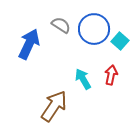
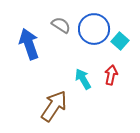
blue arrow: rotated 44 degrees counterclockwise
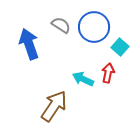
blue circle: moved 2 px up
cyan square: moved 6 px down
red arrow: moved 3 px left, 2 px up
cyan arrow: rotated 35 degrees counterclockwise
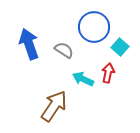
gray semicircle: moved 3 px right, 25 px down
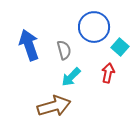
blue arrow: moved 1 px down
gray semicircle: rotated 42 degrees clockwise
cyan arrow: moved 12 px left, 2 px up; rotated 70 degrees counterclockwise
brown arrow: rotated 40 degrees clockwise
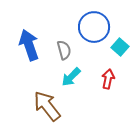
red arrow: moved 6 px down
brown arrow: moved 7 px left; rotated 112 degrees counterclockwise
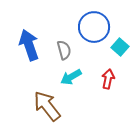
cyan arrow: rotated 15 degrees clockwise
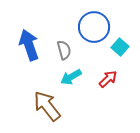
red arrow: rotated 36 degrees clockwise
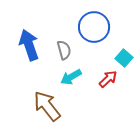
cyan square: moved 4 px right, 11 px down
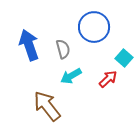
gray semicircle: moved 1 px left, 1 px up
cyan arrow: moved 1 px up
